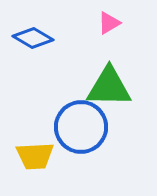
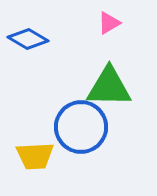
blue diamond: moved 5 px left, 1 px down
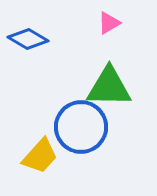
yellow trapezoid: moved 5 px right; rotated 45 degrees counterclockwise
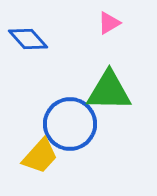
blue diamond: rotated 18 degrees clockwise
green triangle: moved 4 px down
blue circle: moved 11 px left, 3 px up
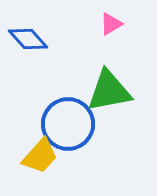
pink triangle: moved 2 px right, 1 px down
green triangle: rotated 12 degrees counterclockwise
blue circle: moved 2 px left
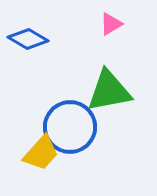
blue diamond: rotated 18 degrees counterclockwise
blue circle: moved 2 px right, 3 px down
yellow trapezoid: moved 1 px right, 3 px up
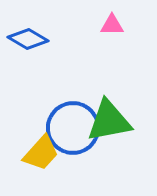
pink triangle: moved 1 px right, 1 px down; rotated 30 degrees clockwise
green triangle: moved 30 px down
blue circle: moved 3 px right, 1 px down
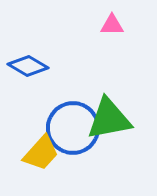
blue diamond: moved 27 px down
green triangle: moved 2 px up
